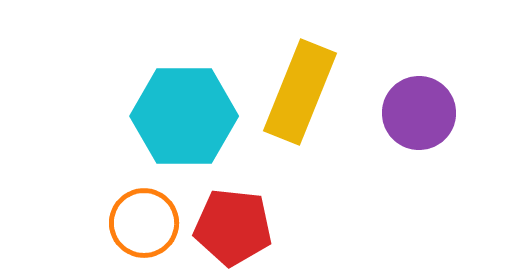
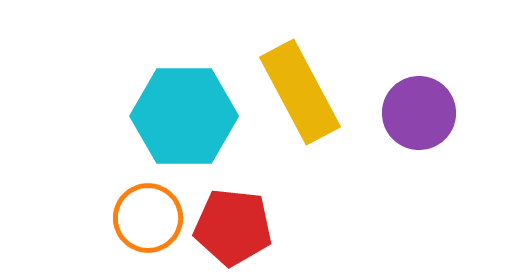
yellow rectangle: rotated 50 degrees counterclockwise
orange circle: moved 4 px right, 5 px up
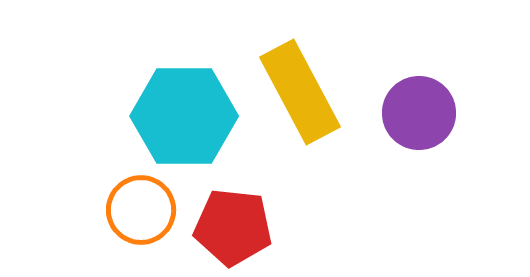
orange circle: moved 7 px left, 8 px up
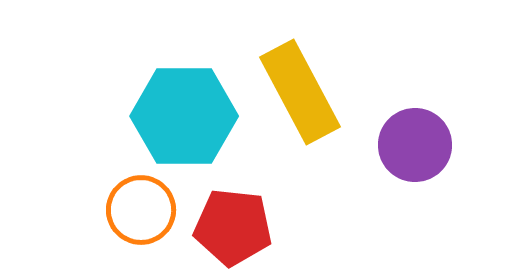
purple circle: moved 4 px left, 32 px down
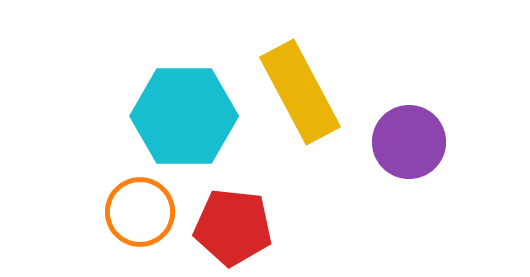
purple circle: moved 6 px left, 3 px up
orange circle: moved 1 px left, 2 px down
